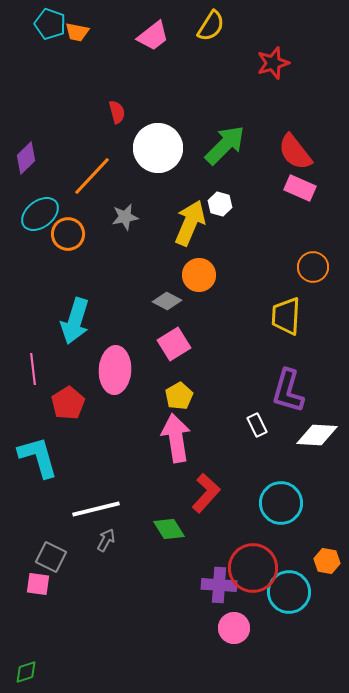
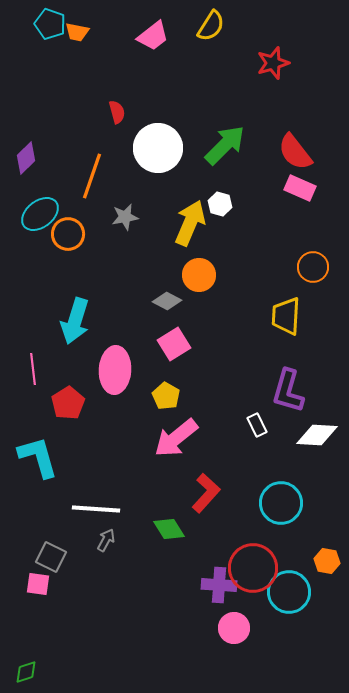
orange line at (92, 176): rotated 24 degrees counterclockwise
yellow pentagon at (179, 396): moved 13 px left; rotated 12 degrees counterclockwise
pink arrow at (176, 438): rotated 120 degrees counterclockwise
white line at (96, 509): rotated 18 degrees clockwise
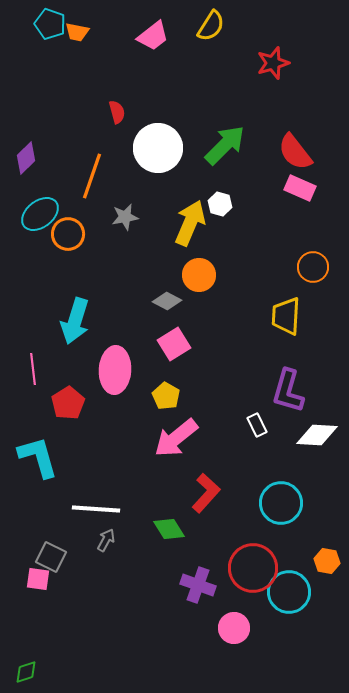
pink square at (38, 584): moved 5 px up
purple cross at (219, 585): moved 21 px left; rotated 16 degrees clockwise
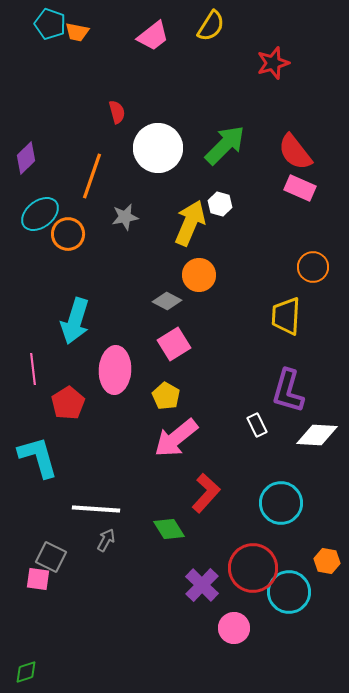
purple cross at (198, 585): moved 4 px right; rotated 24 degrees clockwise
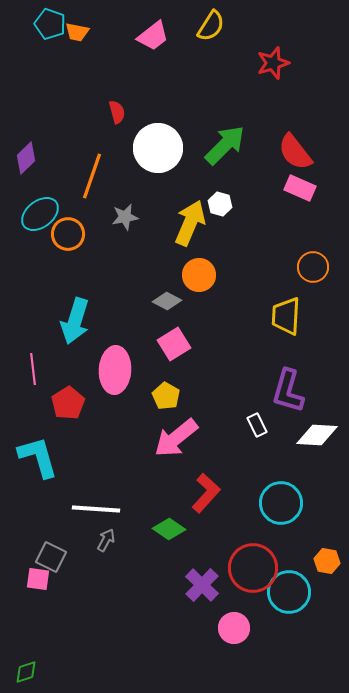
green diamond at (169, 529): rotated 24 degrees counterclockwise
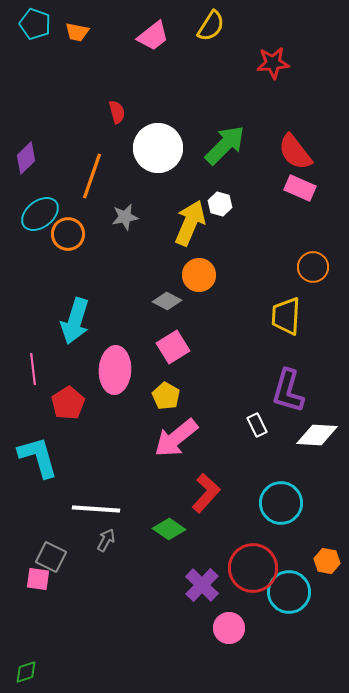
cyan pentagon at (50, 24): moved 15 px left
red star at (273, 63): rotated 12 degrees clockwise
pink square at (174, 344): moved 1 px left, 3 px down
pink circle at (234, 628): moved 5 px left
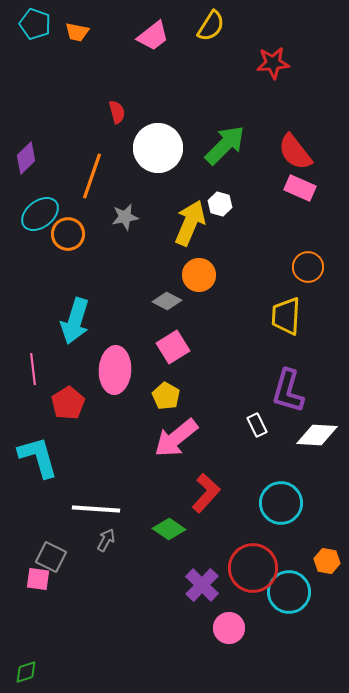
orange circle at (313, 267): moved 5 px left
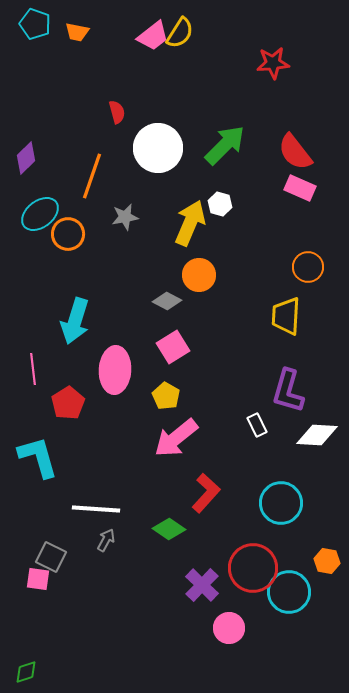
yellow semicircle at (211, 26): moved 31 px left, 7 px down
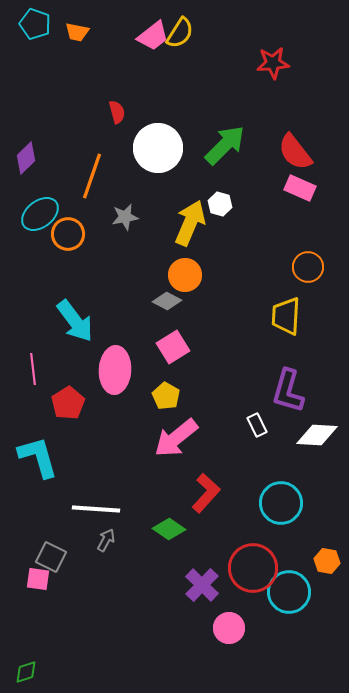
orange circle at (199, 275): moved 14 px left
cyan arrow at (75, 321): rotated 54 degrees counterclockwise
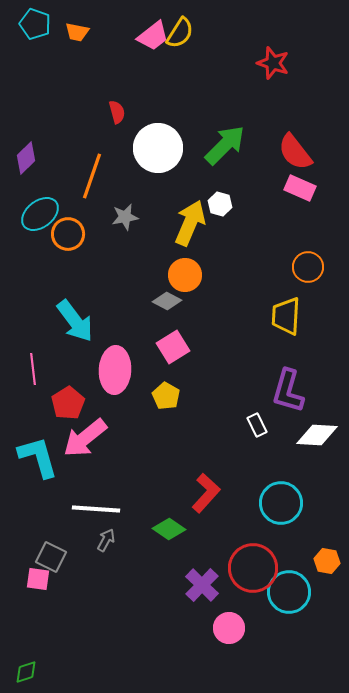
red star at (273, 63): rotated 24 degrees clockwise
pink arrow at (176, 438): moved 91 px left
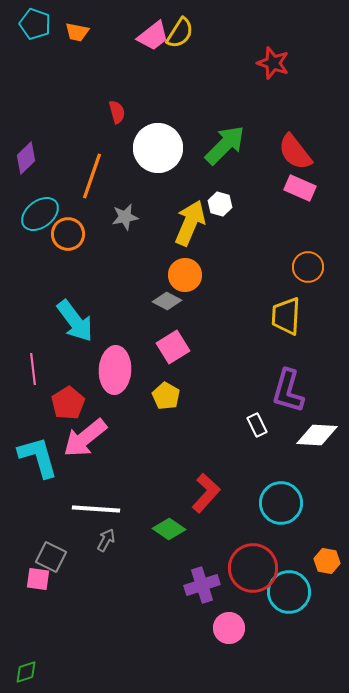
purple cross at (202, 585): rotated 28 degrees clockwise
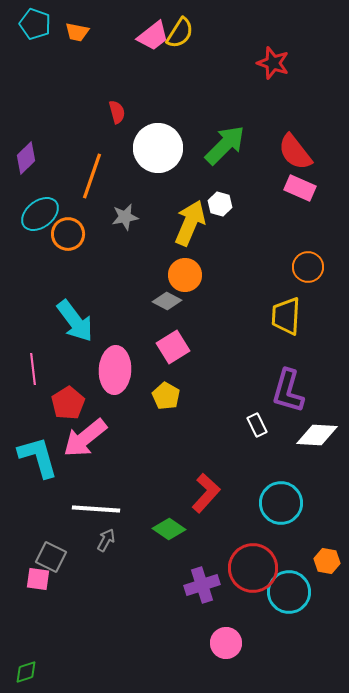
pink circle at (229, 628): moved 3 px left, 15 px down
